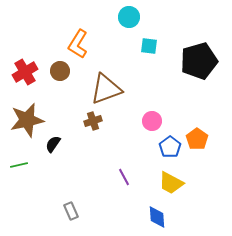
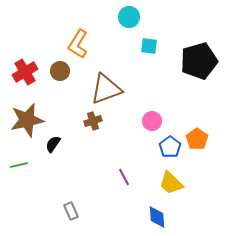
yellow trapezoid: rotated 16 degrees clockwise
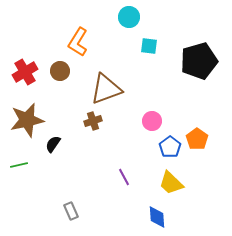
orange L-shape: moved 2 px up
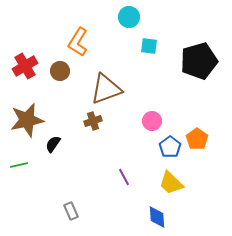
red cross: moved 6 px up
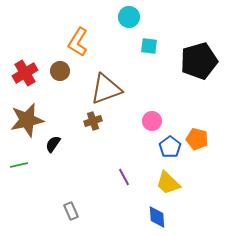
red cross: moved 7 px down
orange pentagon: rotated 20 degrees counterclockwise
yellow trapezoid: moved 3 px left
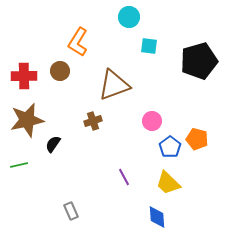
red cross: moved 1 px left, 3 px down; rotated 30 degrees clockwise
brown triangle: moved 8 px right, 4 px up
